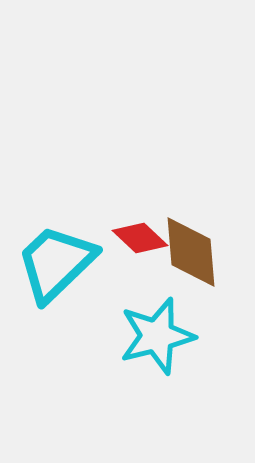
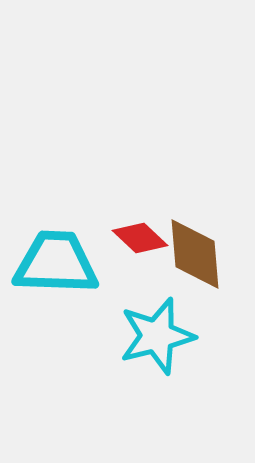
brown diamond: moved 4 px right, 2 px down
cyan trapezoid: rotated 46 degrees clockwise
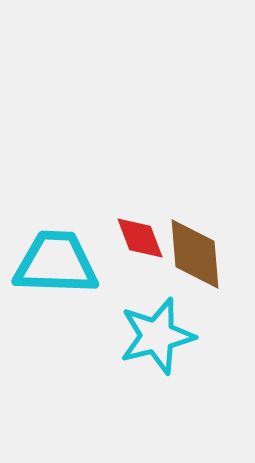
red diamond: rotated 26 degrees clockwise
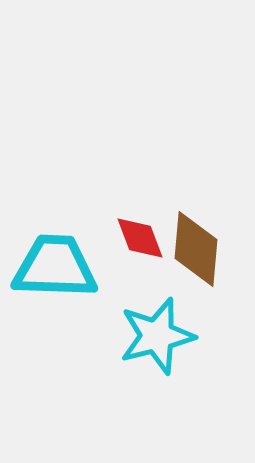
brown diamond: moved 1 px right, 5 px up; rotated 10 degrees clockwise
cyan trapezoid: moved 1 px left, 4 px down
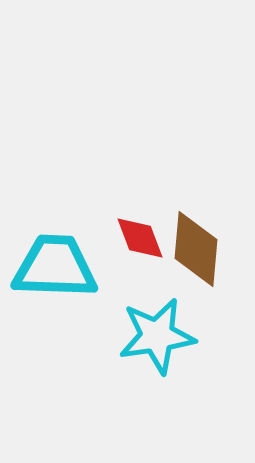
cyan star: rotated 6 degrees clockwise
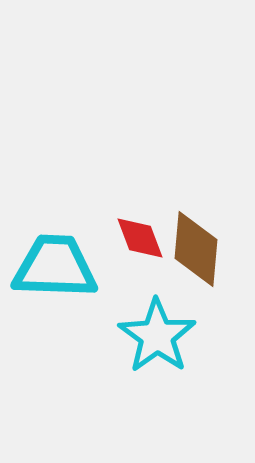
cyan star: rotated 28 degrees counterclockwise
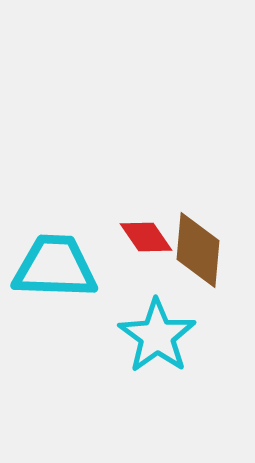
red diamond: moved 6 px right, 1 px up; rotated 14 degrees counterclockwise
brown diamond: moved 2 px right, 1 px down
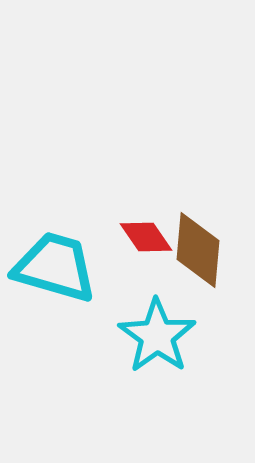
cyan trapezoid: rotated 14 degrees clockwise
